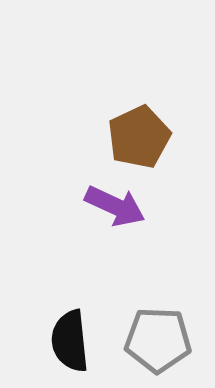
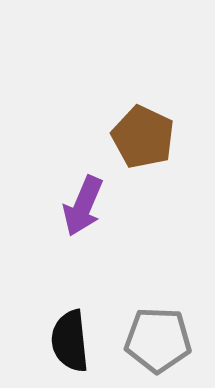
brown pentagon: moved 4 px right; rotated 22 degrees counterclockwise
purple arrow: moved 32 px left; rotated 88 degrees clockwise
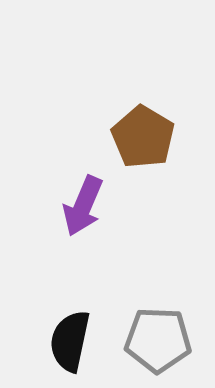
brown pentagon: rotated 6 degrees clockwise
black semicircle: rotated 18 degrees clockwise
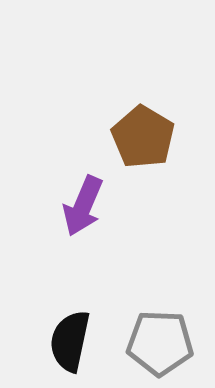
gray pentagon: moved 2 px right, 3 px down
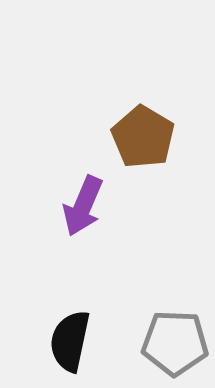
gray pentagon: moved 15 px right
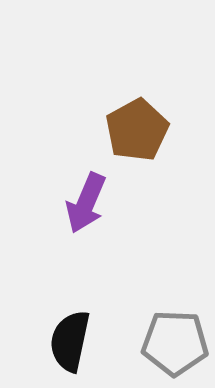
brown pentagon: moved 6 px left, 7 px up; rotated 12 degrees clockwise
purple arrow: moved 3 px right, 3 px up
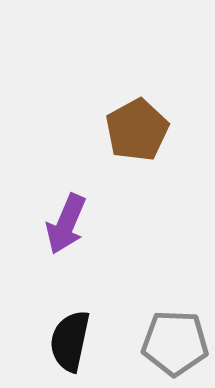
purple arrow: moved 20 px left, 21 px down
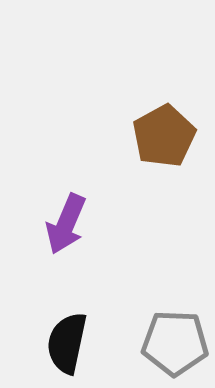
brown pentagon: moved 27 px right, 6 px down
black semicircle: moved 3 px left, 2 px down
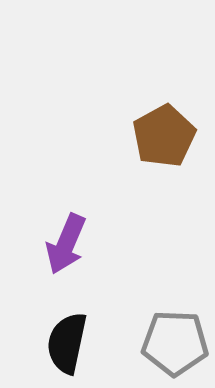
purple arrow: moved 20 px down
